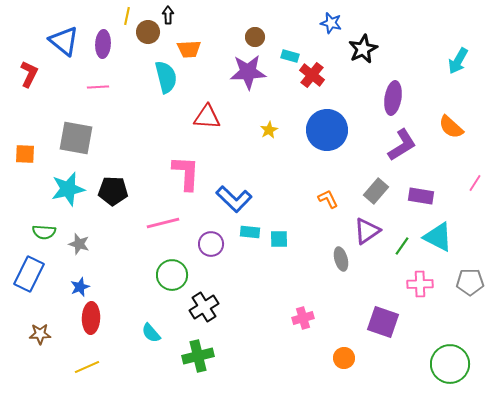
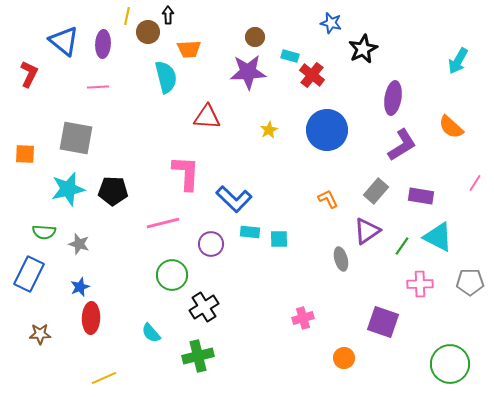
yellow line at (87, 367): moved 17 px right, 11 px down
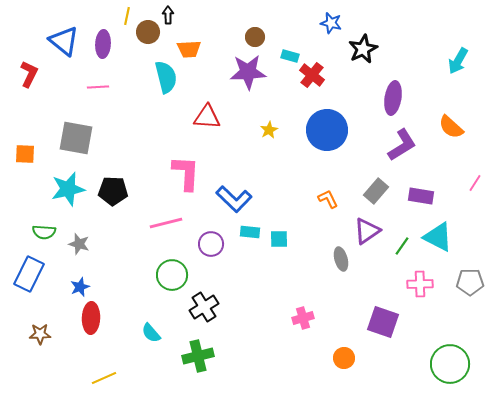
pink line at (163, 223): moved 3 px right
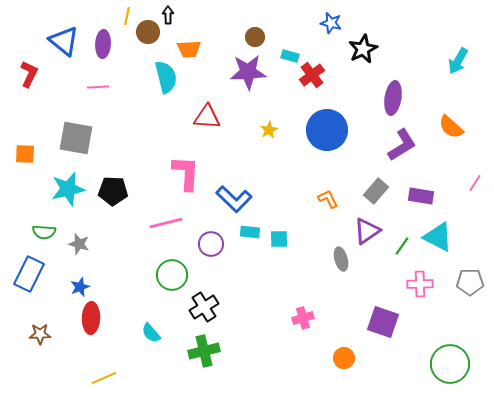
red cross at (312, 75): rotated 15 degrees clockwise
green cross at (198, 356): moved 6 px right, 5 px up
